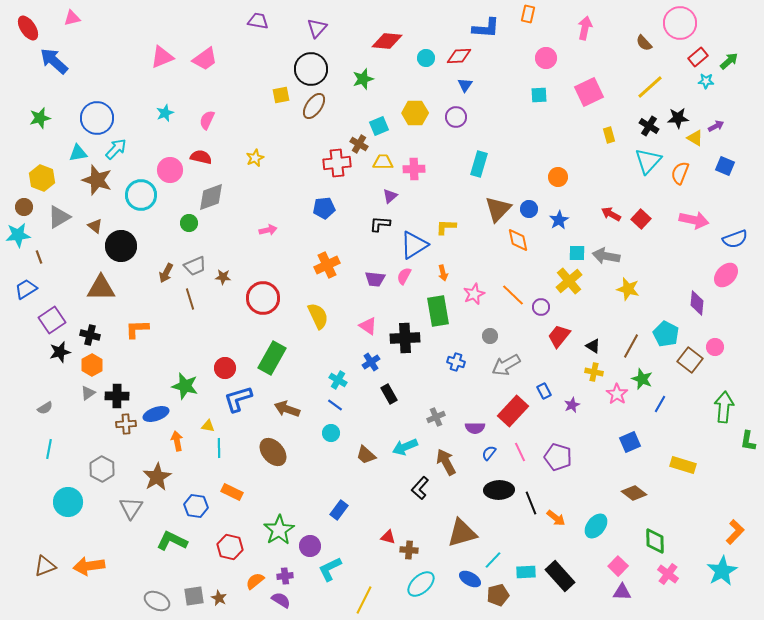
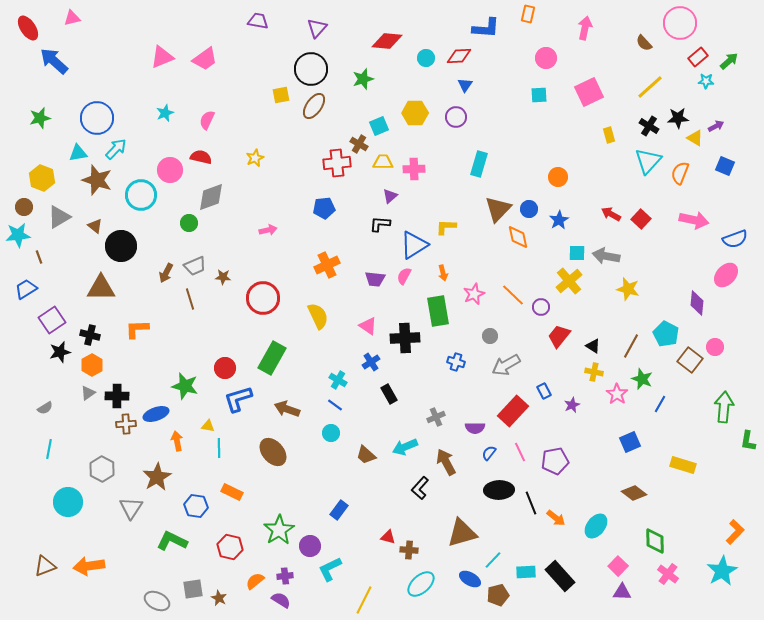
orange diamond at (518, 240): moved 3 px up
purple pentagon at (558, 457): moved 3 px left, 4 px down; rotated 28 degrees counterclockwise
gray square at (194, 596): moved 1 px left, 7 px up
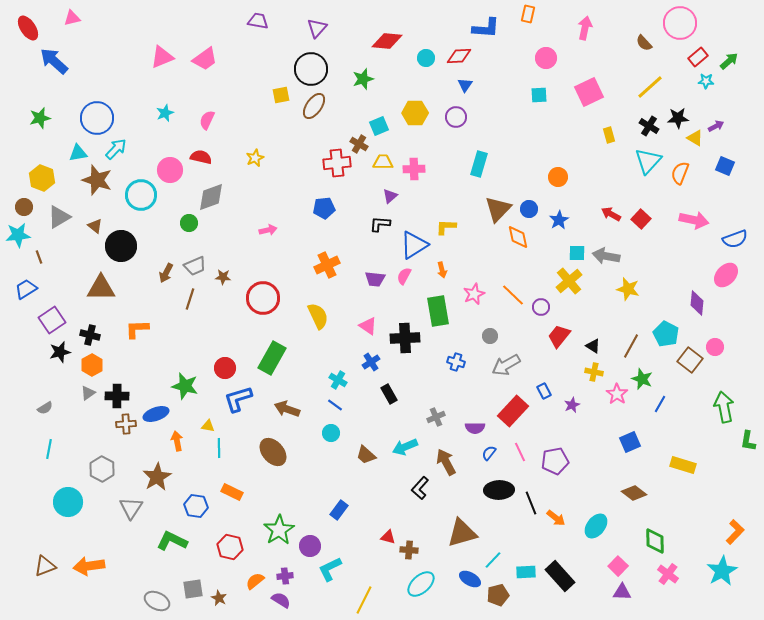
orange arrow at (443, 273): moved 1 px left, 3 px up
brown line at (190, 299): rotated 35 degrees clockwise
green arrow at (724, 407): rotated 16 degrees counterclockwise
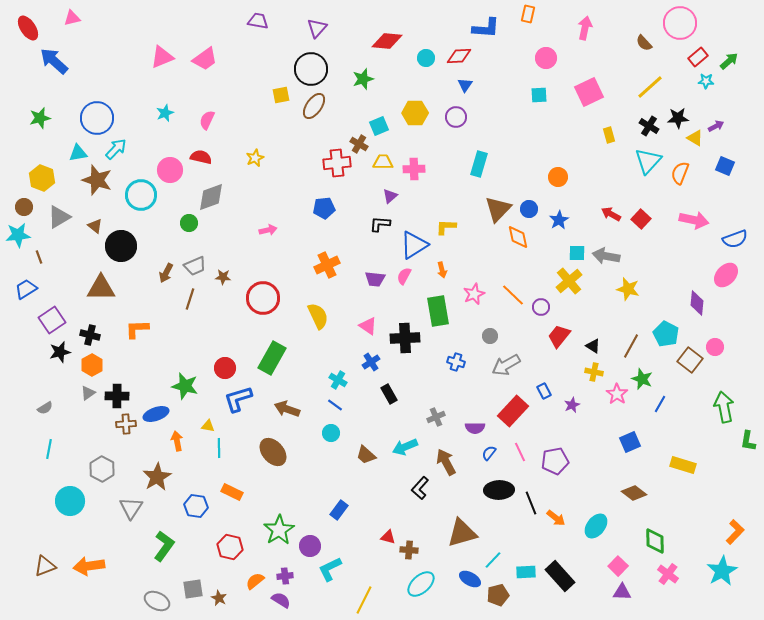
cyan circle at (68, 502): moved 2 px right, 1 px up
green L-shape at (172, 541): moved 8 px left, 5 px down; rotated 100 degrees clockwise
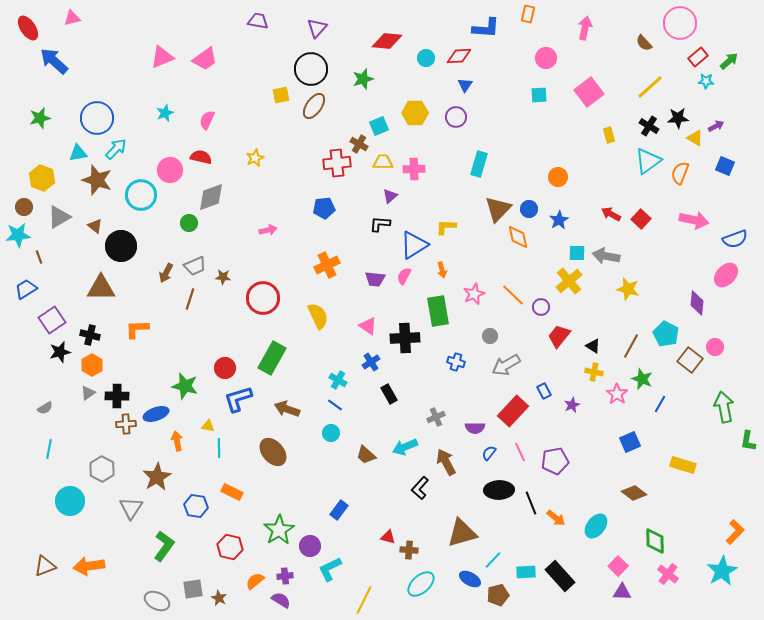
pink square at (589, 92): rotated 12 degrees counterclockwise
cyan triangle at (648, 161): rotated 12 degrees clockwise
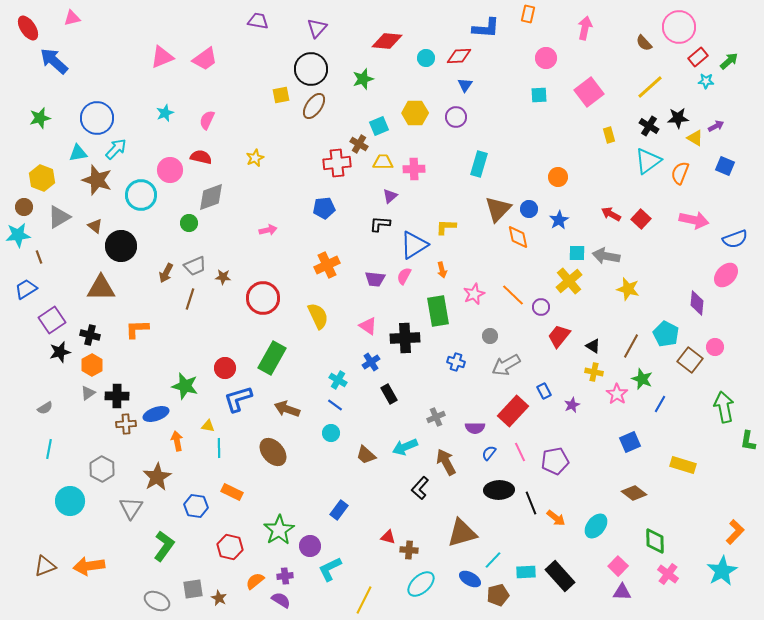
pink circle at (680, 23): moved 1 px left, 4 px down
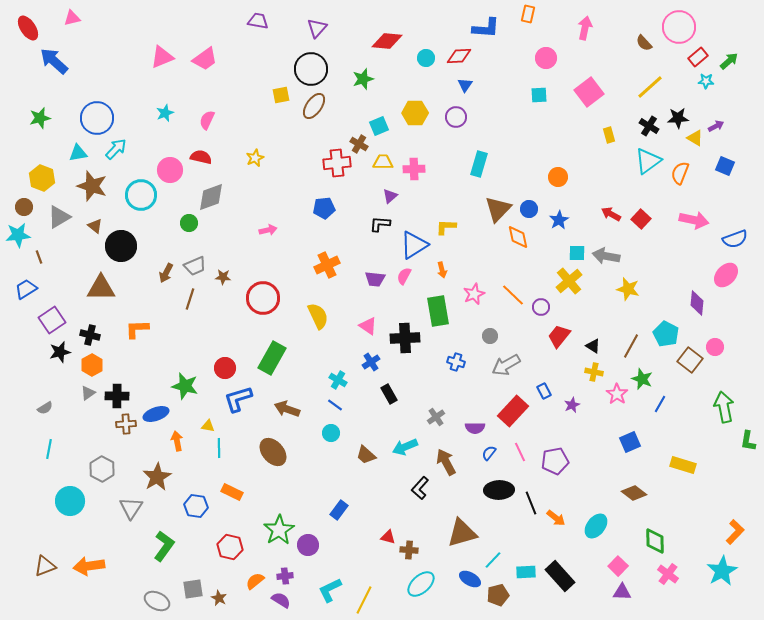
brown star at (97, 180): moved 5 px left, 6 px down
gray cross at (436, 417): rotated 12 degrees counterclockwise
purple circle at (310, 546): moved 2 px left, 1 px up
cyan L-shape at (330, 569): moved 21 px down
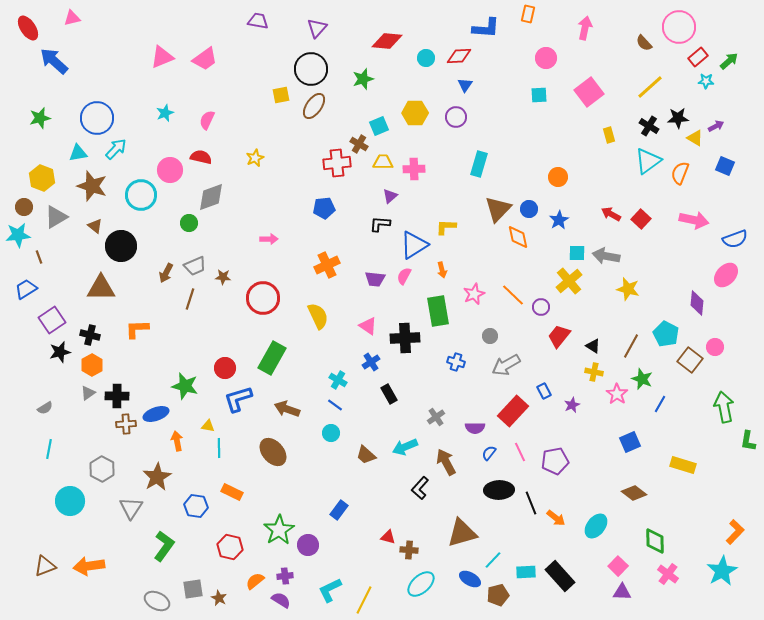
gray triangle at (59, 217): moved 3 px left
pink arrow at (268, 230): moved 1 px right, 9 px down; rotated 12 degrees clockwise
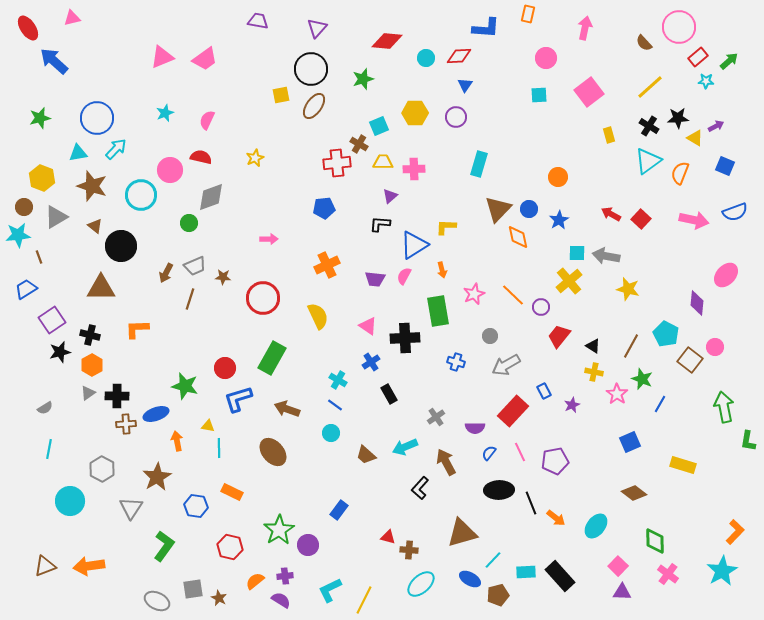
blue semicircle at (735, 239): moved 27 px up
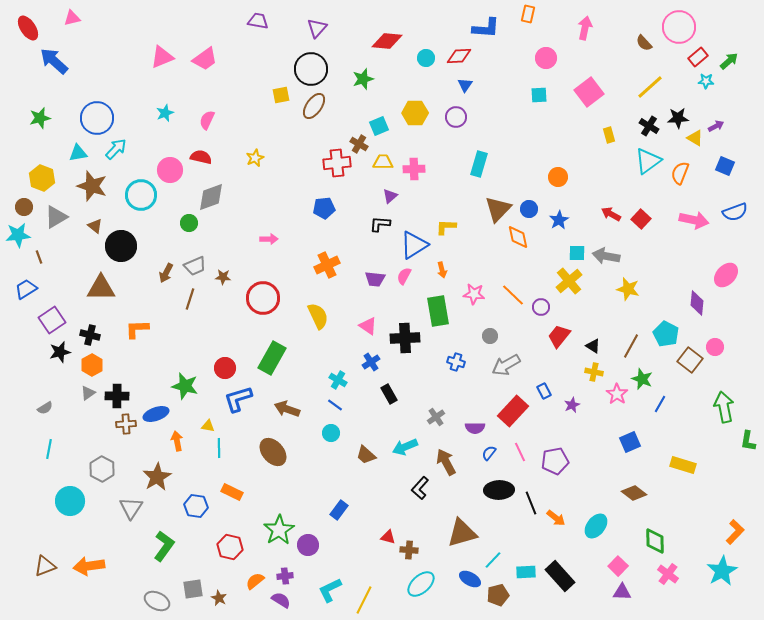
pink star at (474, 294): rotated 30 degrees clockwise
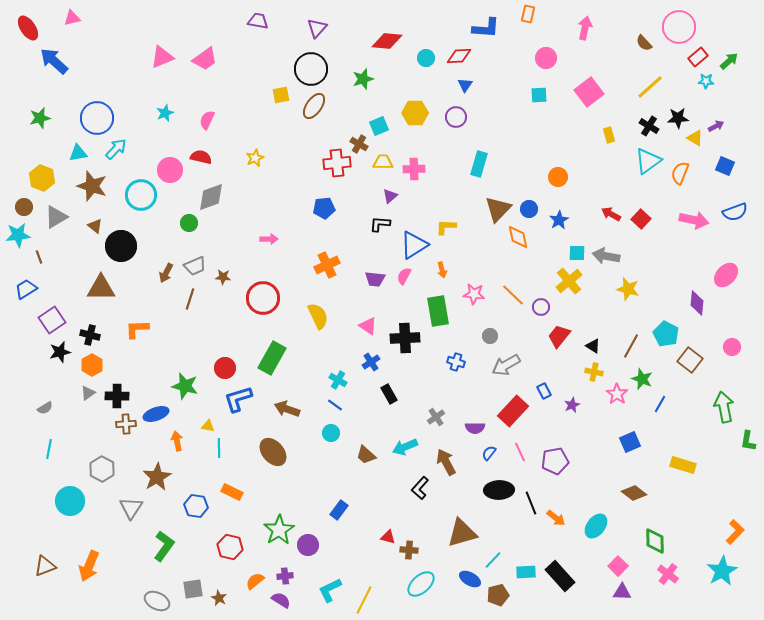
pink circle at (715, 347): moved 17 px right
orange arrow at (89, 566): rotated 60 degrees counterclockwise
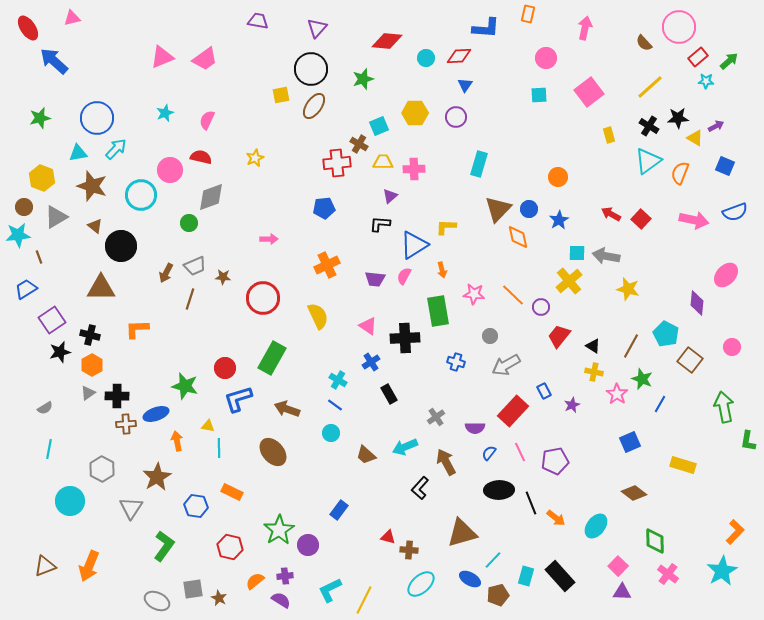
cyan rectangle at (526, 572): moved 4 px down; rotated 72 degrees counterclockwise
